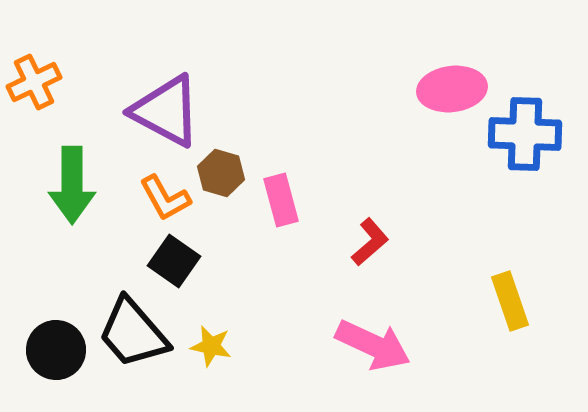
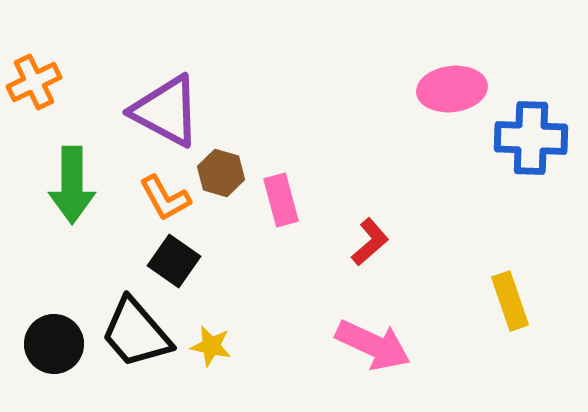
blue cross: moved 6 px right, 4 px down
black trapezoid: moved 3 px right
black circle: moved 2 px left, 6 px up
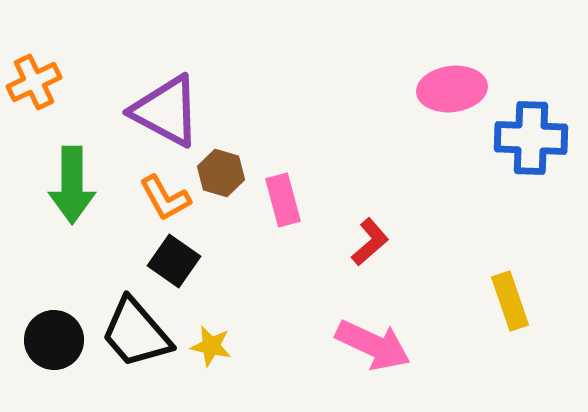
pink rectangle: moved 2 px right
black circle: moved 4 px up
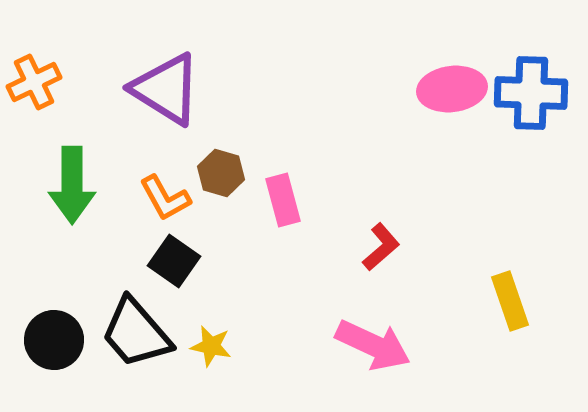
purple triangle: moved 22 px up; rotated 4 degrees clockwise
blue cross: moved 45 px up
red L-shape: moved 11 px right, 5 px down
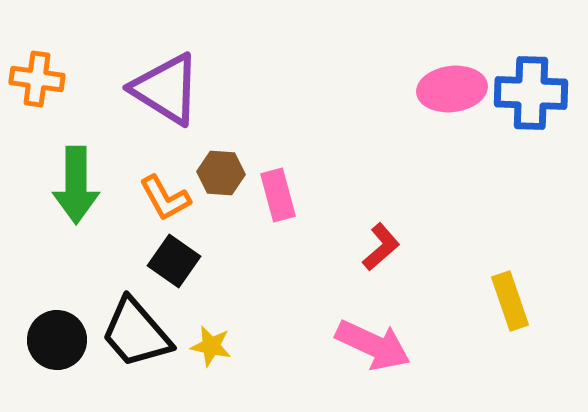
orange cross: moved 3 px right, 3 px up; rotated 34 degrees clockwise
brown hexagon: rotated 12 degrees counterclockwise
green arrow: moved 4 px right
pink rectangle: moved 5 px left, 5 px up
black circle: moved 3 px right
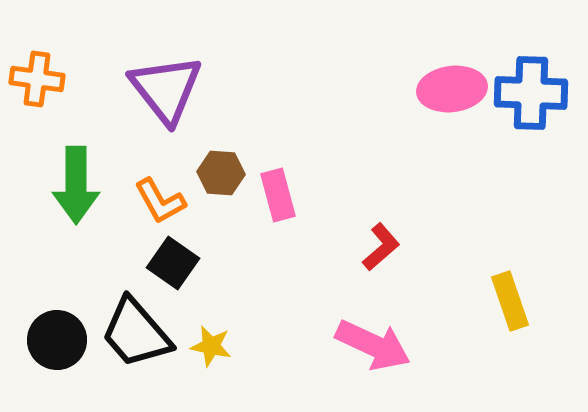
purple triangle: rotated 20 degrees clockwise
orange L-shape: moved 5 px left, 3 px down
black square: moved 1 px left, 2 px down
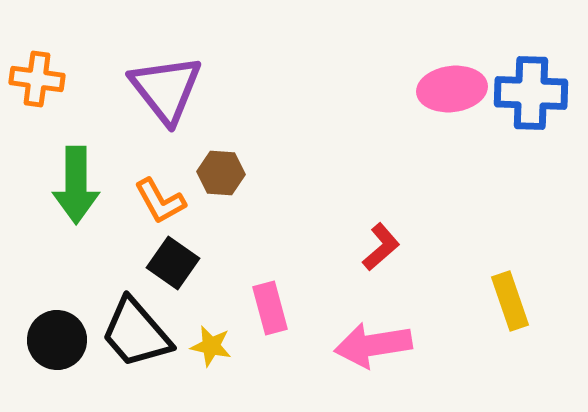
pink rectangle: moved 8 px left, 113 px down
pink arrow: rotated 146 degrees clockwise
